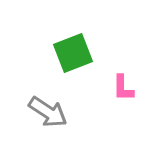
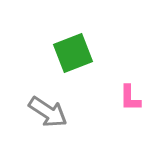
pink L-shape: moved 7 px right, 10 px down
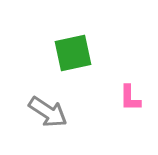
green square: rotated 9 degrees clockwise
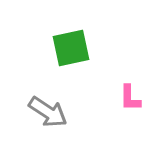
green square: moved 2 px left, 5 px up
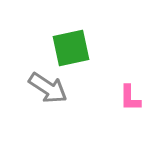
gray arrow: moved 24 px up
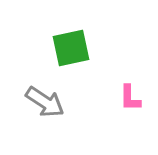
gray arrow: moved 3 px left, 14 px down
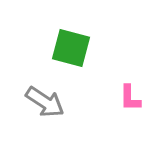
green square: rotated 27 degrees clockwise
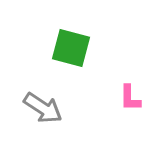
gray arrow: moved 2 px left, 6 px down
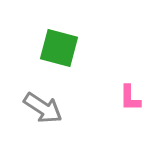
green square: moved 12 px left
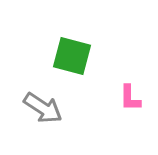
green square: moved 13 px right, 8 px down
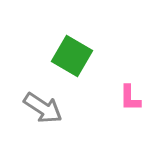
green square: rotated 15 degrees clockwise
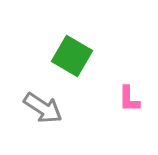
pink L-shape: moved 1 px left, 1 px down
